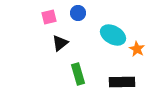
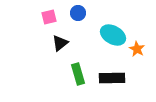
black rectangle: moved 10 px left, 4 px up
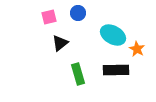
black rectangle: moved 4 px right, 8 px up
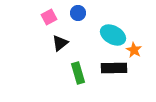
pink square: rotated 14 degrees counterclockwise
orange star: moved 3 px left, 1 px down
black rectangle: moved 2 px left, 2 px up
green rectangle: moved 1 px up
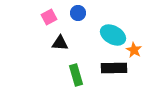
black triangle: rotated 42 degrees clockwise
green rectangle: moved 2 px left, 2 px down
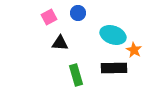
cyan ellipse: rotated 10 degrees counterclockwise
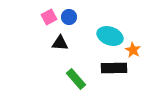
blue circle: moved 9 px left, 4 px down
cyan ellipse: moved 3 px left, 1 px down
orange star: moved 1 px left
green rectangle: moved 4 px down; rotated 25 degrees counterclockwise
